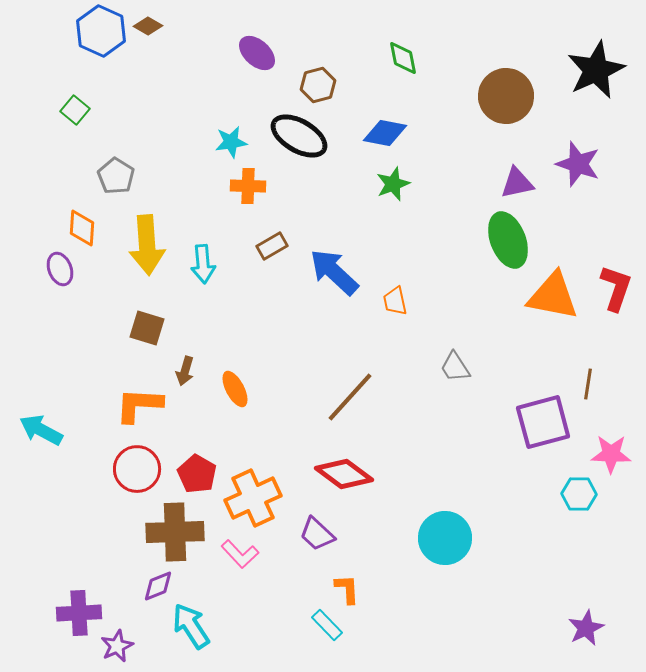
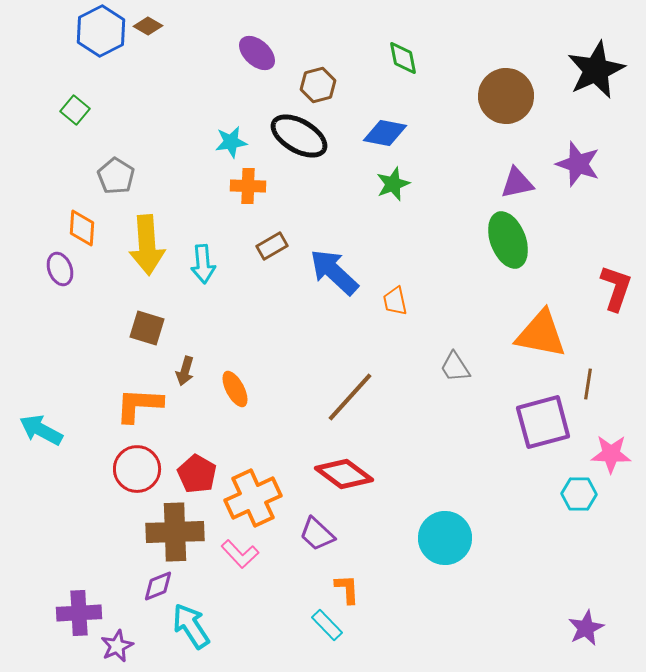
blue hexagon at (101, 31): rotated 9 degrees clockwise
orange triangle at (553, 296): moved 12 px left, 38 px down
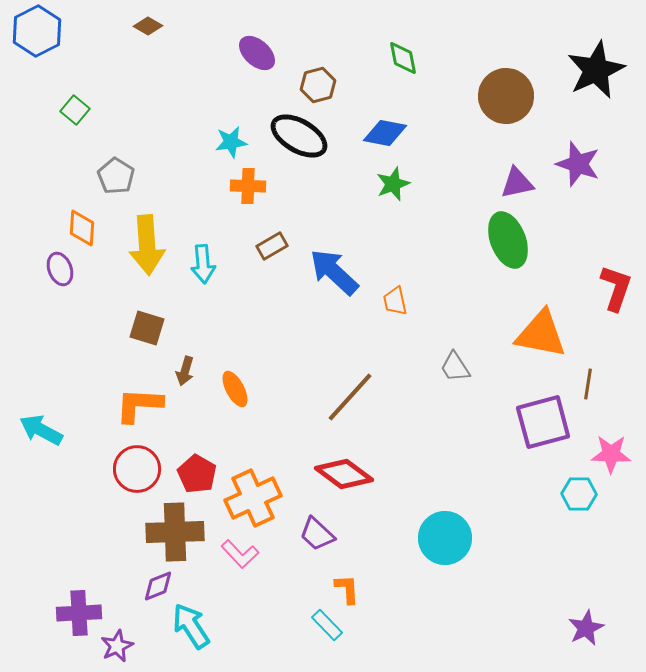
blue hexagon at (101, 31): moved 64 px left
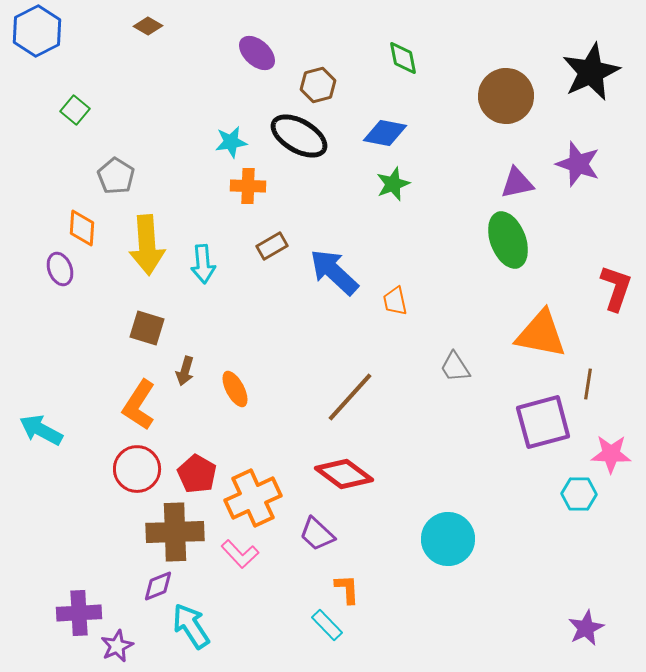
black star at (596, 70): moved 5 px left, 2 px down
orange L-shape at (139, 405): rotated 60 degrees counterclockwise
cyan circle at (445, 538): moved 3 px right, 1 px down
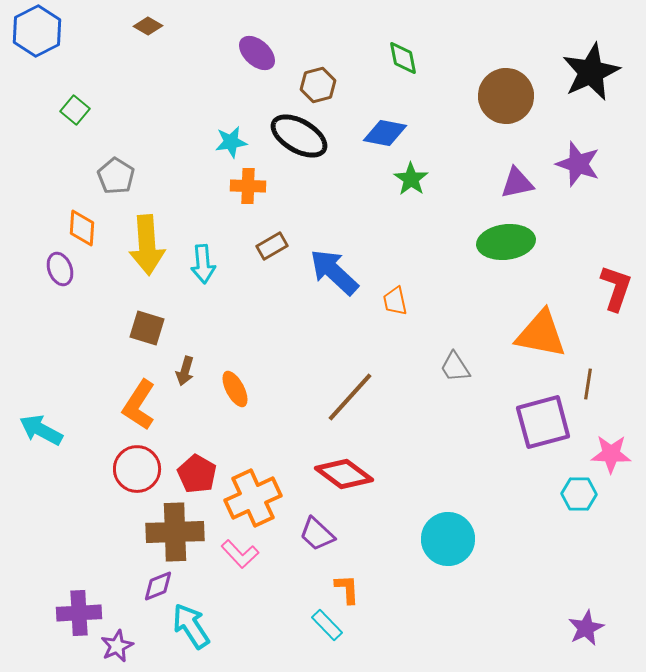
green star at (393, 184): moved 18 px right, 5 px up; rotated 16 degrees counterclockwise
green ellipse at (508, 240): moved 2 px left, 2 px down; rotated 76 degrees counterclockwise
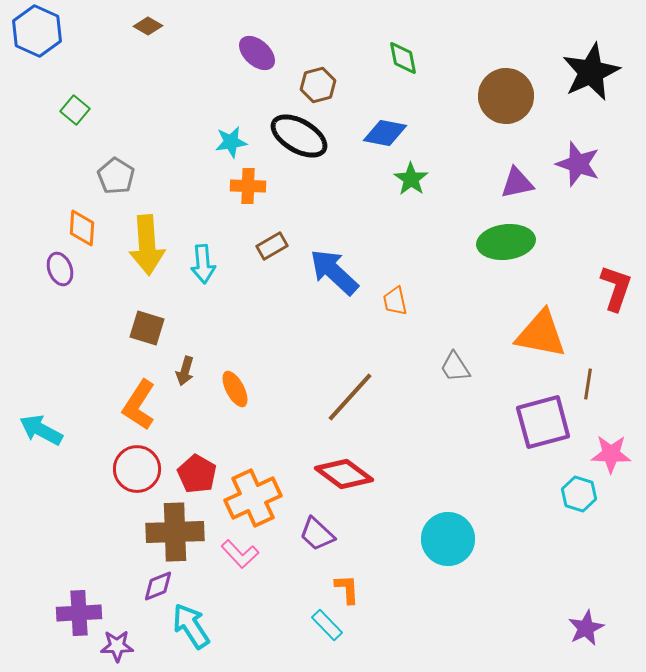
blue hexagon at (37, 31): rotated 9 degrees counterclockwise
cyan hexagon at (579, 494): rotated 16 degrees clockwise
purple star at (117, 646): rotated 24 degrees clockwise
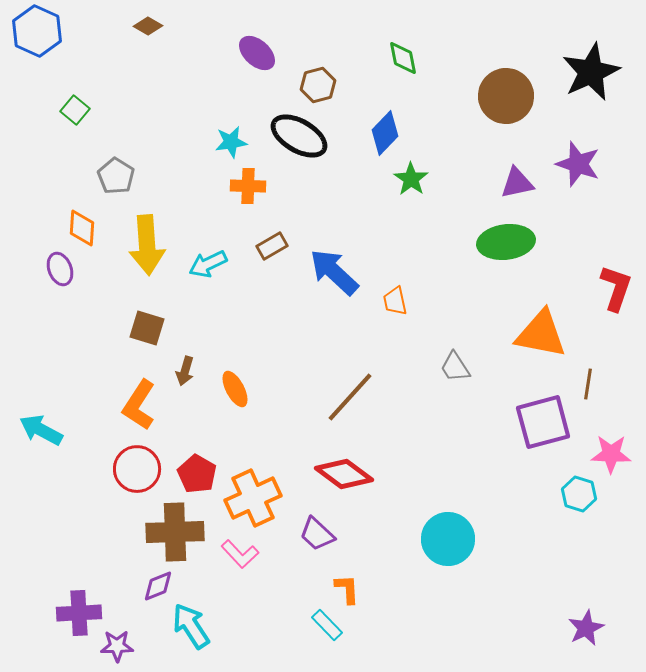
blue diamond at (385, 133): rotated 57 degrees counterclockwise
cyan arrow at (203, 264): moved 5 px right; rotated 69 degrees clockwise
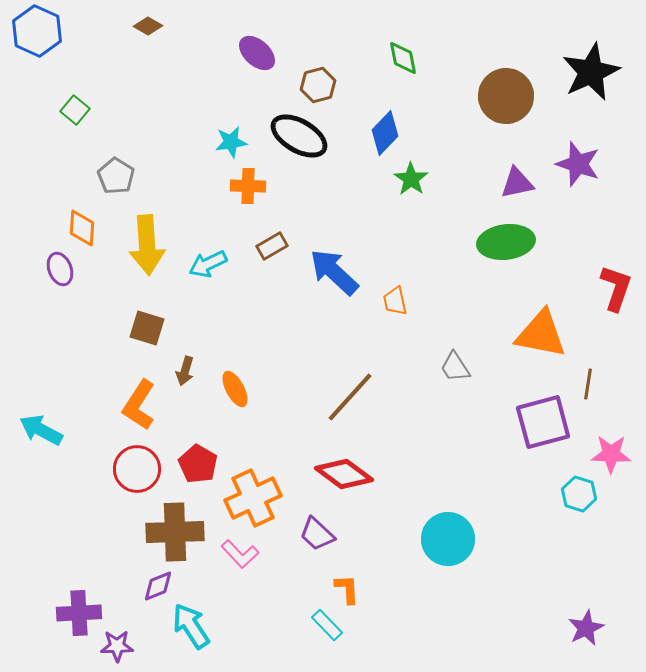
red pentagon at (197, 474): moved 1 px right, 10 px up
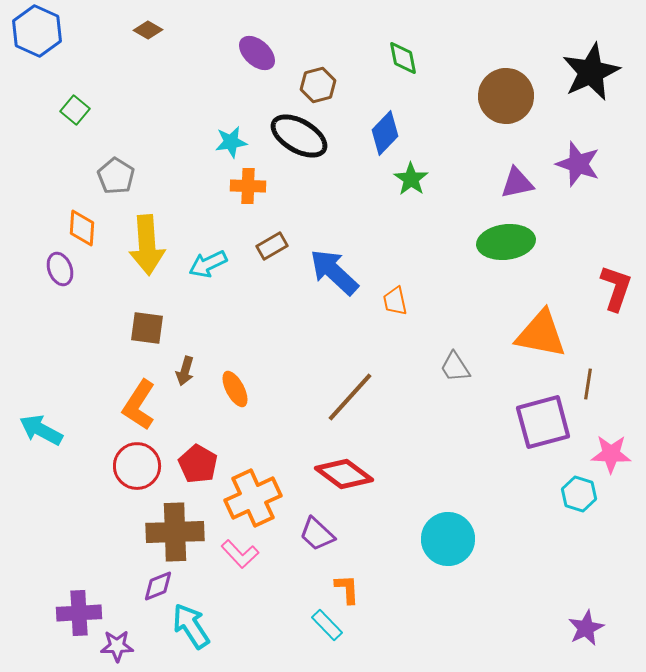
brown diamond at (148, 26): moved 4 px down
brown square at (147, 328): rotated 9 degrees counterclockwise
red circle at (137, 469): moved 3 px up
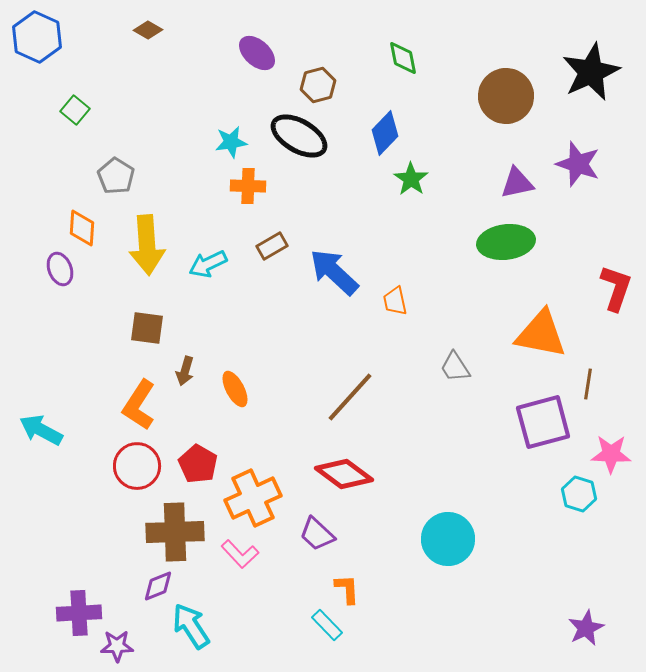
blue hexagon at (37, 31): moved 6 px down
